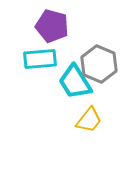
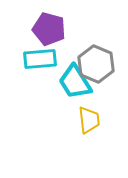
purple pentagon: moved 3 px left, 3 px down
gray hexagon: moved 3 px left
yellow trapezoid: rotated 44 degrees counterclockwise
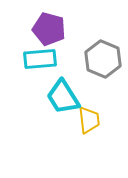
gray hexagon: moved 7 px right, 5 px up
cyan trapezoid: moved 12 px left, 15 px down
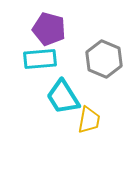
gray hexagon: moved 1 px right
yellow trapezoid: rotated 16 degrees clockwise
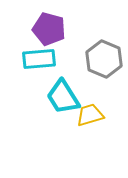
cyan rectangle: moved 1 px left
yellow trapezoid: moved 1 px right, 5 px up; rotated 116 degrees counterclockwise
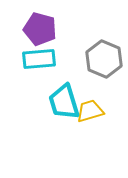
purple pentagon: moved 9 px left
cyan trapezoid: moved 1 px right, 5 px down; rotated 15 degrees clockwise
yellow trapezoid: moved 4 px up
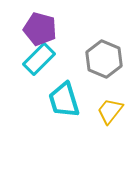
cyan rectangle: rotated 40 degrees counterclockwise
cyan trapezoid: moved 2 px up
yellow trapezoid: moved 20 px right; rotated 36 degrees counterclockwise
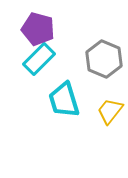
purple pentagon: moved 2 px left
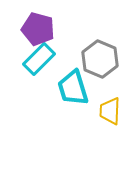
gray hexagon: moved 4 px left
cyan trapezoid: moved 9 px right, 12 px up
yellow trapezoid: rotated 36 degrees counterclockwise
